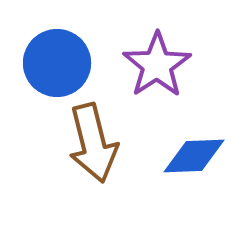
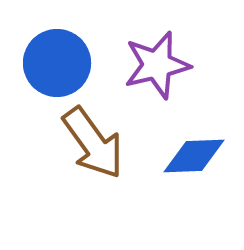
purple star: rotated 20 degrees clockwise
brown arrow: rotated 22 degrees counterclockwise
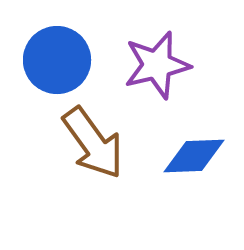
blue circle: moved 3 px up
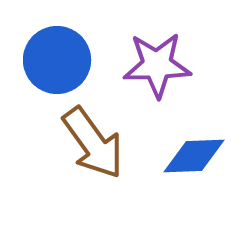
purple star: rotated 12 degrees clockwise
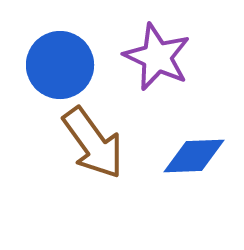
blue circle: moved 3 px right, 5 px down
purple star: moved 8 px up; rotated 26 degrees clockwise
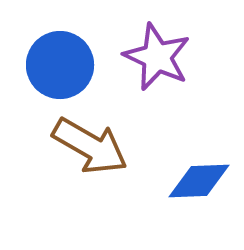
brown arrow: moved 3 px left, 3 px down; rotated 24 degrees counterclockwise
blue diamond: moved 5 px right, 25 px down
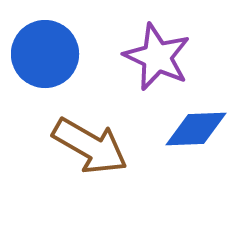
blue circle: moved 15 px left, 11 px up
blue diamond: moved 3 px left, 52 px up
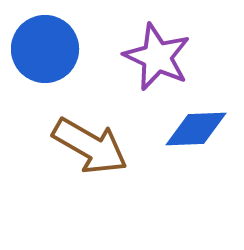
blue circle: moved 5 px up
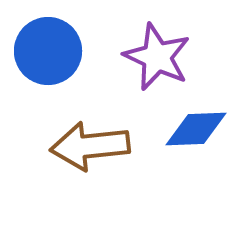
blue circle: moved 3 px right, 2 px down
brown arrow: rotated 144 degrees clockwise
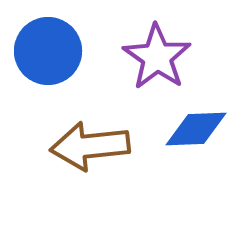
purple star: rotated 10 degrees clockwise
